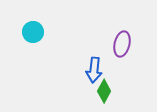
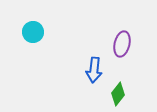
green diamond: moved 14 px right, 3 px down; rotated 10 degrees clockwise
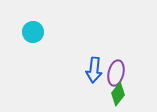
purple ellipse: moved 6 px left, 29 px down
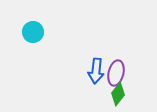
blue arrow: moved 2 px right, 1 px down
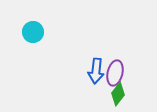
purple ellipse: moved 1 px left
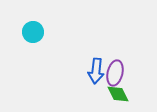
green diamond: rotated 65 degrees counterclockwise
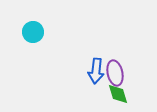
purple ellipse: rotated 25 degrees counterclockwise
green diamond: rotated 10 degrees clockwise
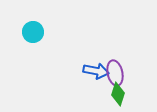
blue arrow: rotated 85 degrees counterclockwise
green diamond: rotated 35 degrees clockwise
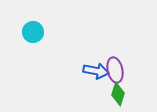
purple ellipse: moved 3 px up
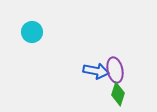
cyan circle: moved 1 px left
